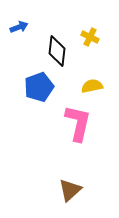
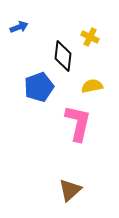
black diamond: moved 6 px right, 5 px down
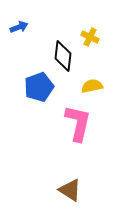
brown triangle: rotated 45 degrees counterclockwise
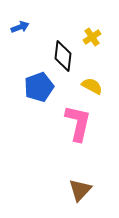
blue arrow: moved 1 px right
yellow cross: moved 2 px right; rotated 30 degrees clockwise
yellow semicircle: rotated 40 degrees clockwise
brown triangle: moved 10 px right; rotated 40 degrees clockwise
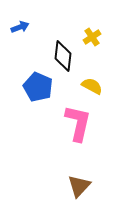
blue pentagon: moved 1 px left; rotated 28 degrees counterclockwise
brown triangle: moved 1 px left, 4 px up
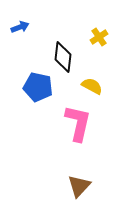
yellow cross: moved 7 px right
black diamond: moved 1 px down
blue pentagon: rotated 12 degrees counterclockwise
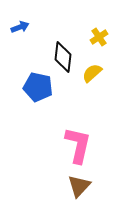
yellow semicircle: moved 13 px up; rotated 70 degrees counterclockwise
pink L-shape: moved 22 px down
